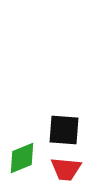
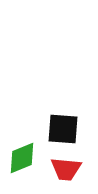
black square: moved 1 px left, 1 px up
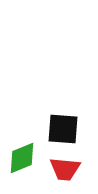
red trapezoid: moved 1 px left
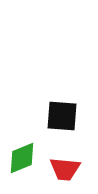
black square: moved 1 px left, 13 px up
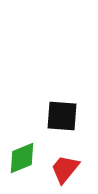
red trapezoid: rotated 124 degrees clockwise
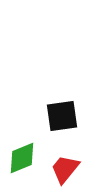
black square: rotated 12 degrees counterclockwise
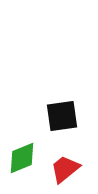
red trapezoid: rotated 12 degrees clockwise
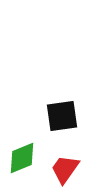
red trapezoid: rotated 16 degrees counterclockwise
